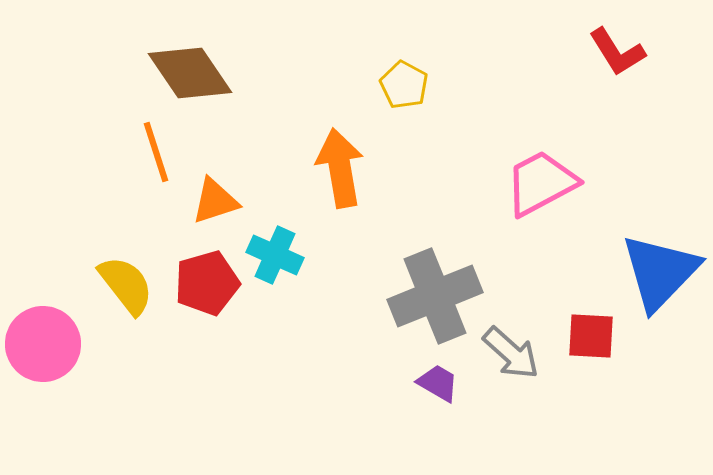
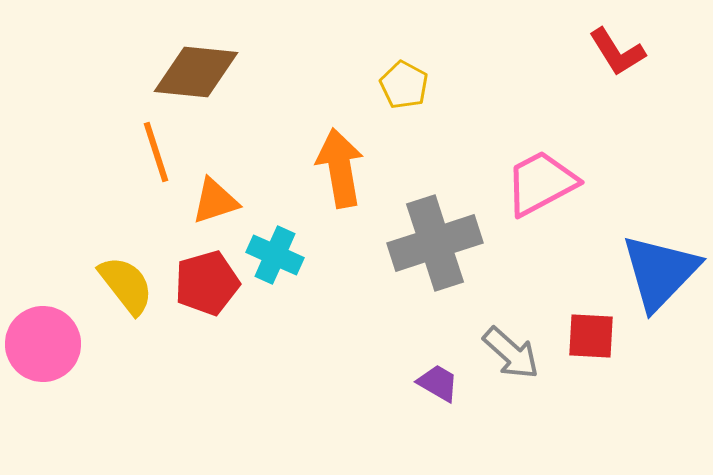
brown diamond: moved 6 px right, 1 px up; rotated 50 degrees counterclockwise
gray cross: moved 53 px up; rotated 4 degrees clockwise
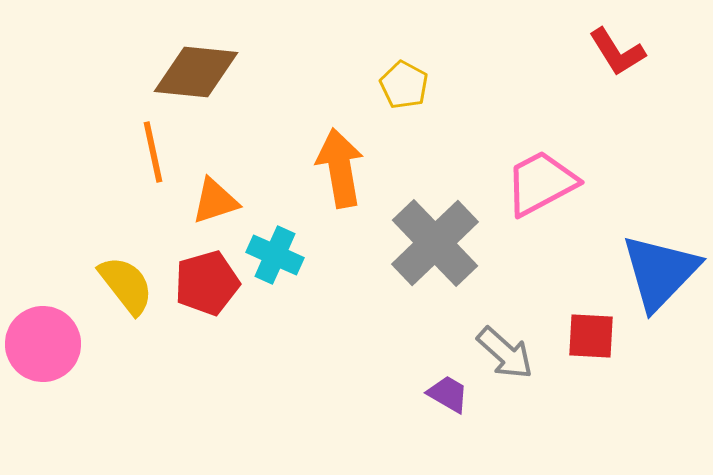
orange line: moved 3 px left; rotated 6 degrees clockwise
gray cross: rotated 26 degrees counterclockwise
gray arrow: moved 6 px left
purple trapezoid: moved 10 px right, 11 px down
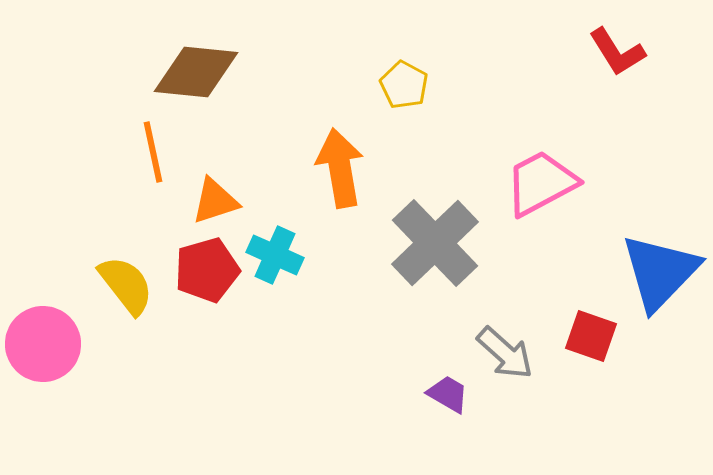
red pentagon: moved 13 px up
red square: rotated 16 degrees clockwise
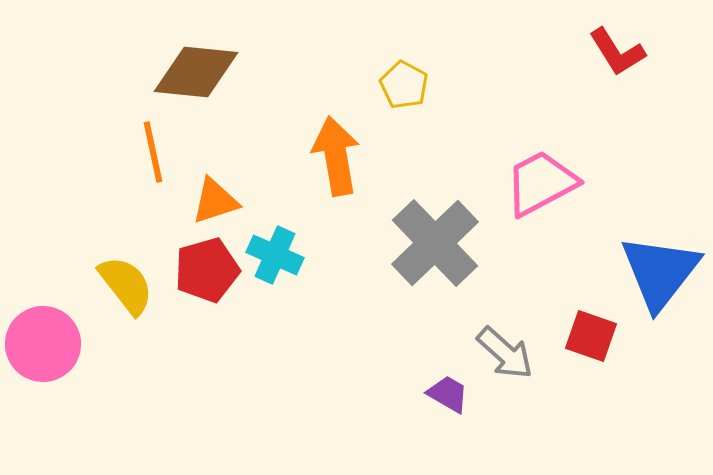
orange arrow: moved 4 px left, 12 px up
blue triangle: rotated 6 degrees counterclockwise
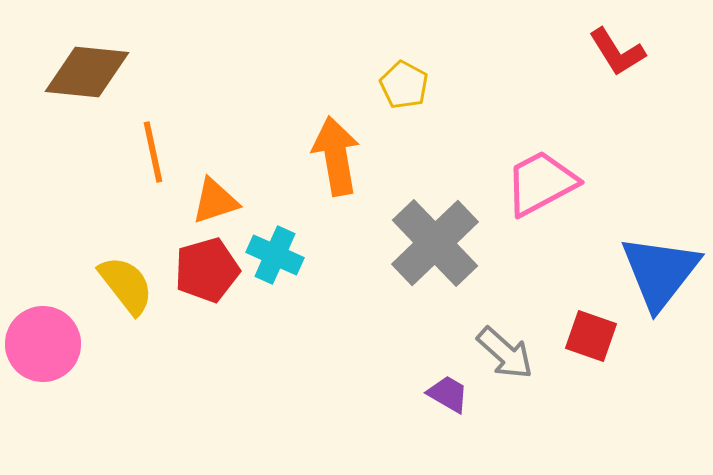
brown diamond: moved 109 px left
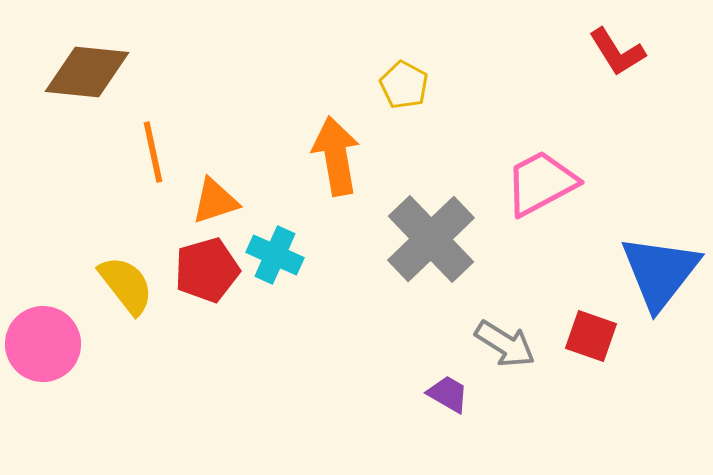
gray cross: moved 4 px left, 4 px up
gray arrow: moved 9 px up; rotated 10 degrees counterclockwise
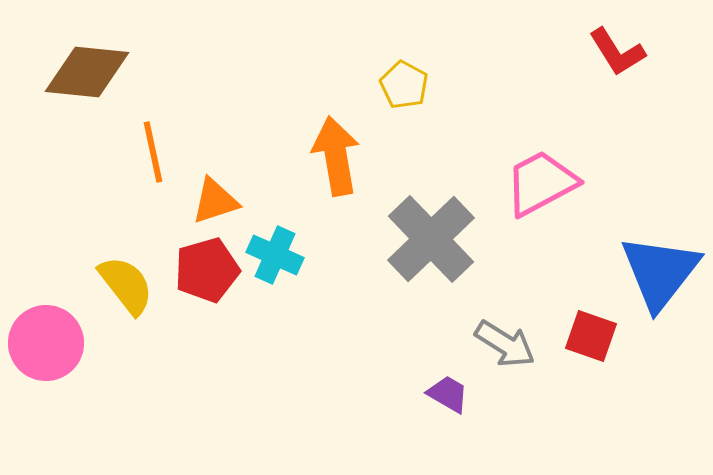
pink circle: moved 3 px right, 1 px up
